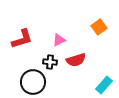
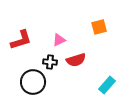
orange square: rotated 21 degrees clockwise
red L-shape: moved 1 px left, 1 px down
cyan rectangle: moved 3 px right
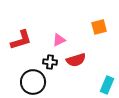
cyan rectangle: rotated 18 degrees counterclockwise
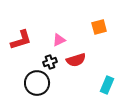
black cross: rotated 24 degrees counterclockwise
black circle: moved 4 px right, 1 px down
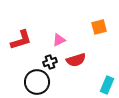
black circle: moved 1 px up
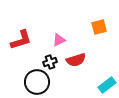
cyan rectangle: rotated 30 degrees clockwise
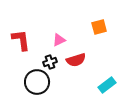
red L-shape: rotated 80 degrees counterclockwise
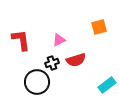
black cross: moved 2 px right, 1 px down
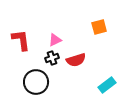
pink triangle: moved 4 px left
black cross: moved 5 px up
black circle: moved 1 px left
